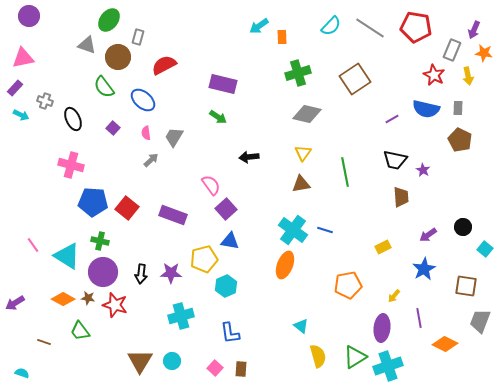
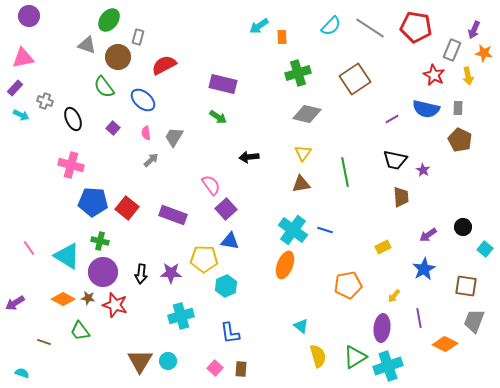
pink line at (33, 245): moved 4 px left, 3 px down
yellow pentagon at (204, 259): rotated 16 degrees clockwise
gray trapezoid at (480, 321): moved 6 px left
cyan circle at (172, 361): moved 4 px left
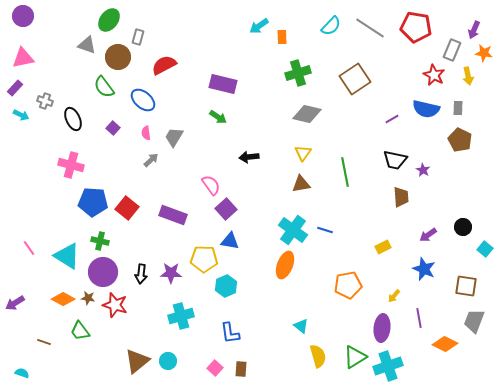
purple circle at (29, 16): moved 6 px left
blue star at (424, 269): rotated 20 degrees counterclockwise
brown triangle at (140, 361): moved 3 px left; rotated 20 degrees clockwise
